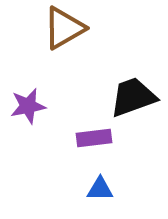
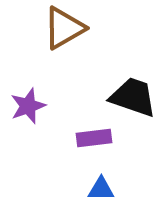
black trapezoid: rotated 39 degrees clockwise
purple star: rotated 9 degrees counterclockwise
blue triangle: moved 1 px right
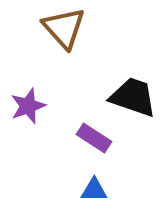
brown triangle: rotated 42 degrees counterclockwise
purple rectangle: rotated 40 degrees clockwise
blue triangle: moved 7 px left, 1 px down
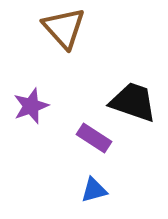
black trapezoid: moved 5 px down
purple star: moved 3 px right
blue triangle: rotated 16 degrees counterclockwise
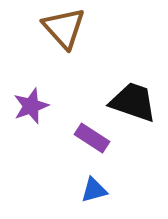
purple rectangle: moved 2 px left
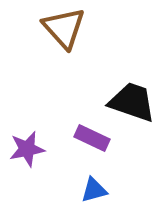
black trapezoid: moved 1 px left
purple star: moved 4 px left, 43 px down; rotated 9 degrees clockwise
purple rectangle: rotated 8 degrees counterclockwise
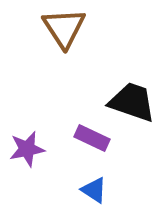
brown triangle: rotated 9 degrees clockwise
blue triangle: rotated 48 degrees clockwise
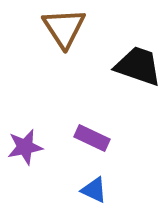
black trapezoid: moved 6 px right, 36 px up
purple star: moved 2 px left, 2 px up
blue triangle: rotated 8 degrees counterclockwise
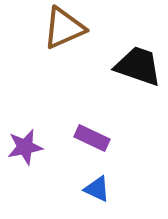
brown triangle: rotated 39 degrees clockwise
blue triangle: moved 3 px right, 1 px up
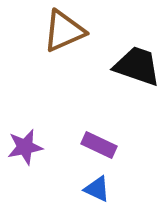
brown triangle: moved 3 px down
black trapezoid: moved 1 px left
purple rectangle: moved 7 px right, 7 px down
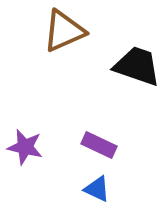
purple star: rotated 24 degrees clockwise
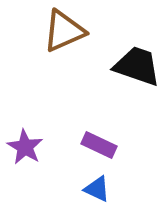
purple star: rotated 18 degrees clockwise
